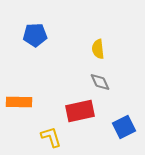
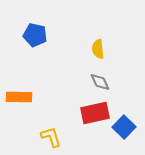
blue pentagon: rotated 15 degrees clockwise
orange rectangle: moved 5 px up
red rectangle: moved 15 px right, 2 px down
blue square: rotated 20 degrees counterclockwise
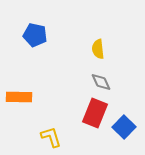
gray diamond: moved 1 px right
red rectangle: rotated 56 degrees counterclockwise
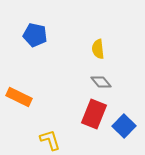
gray diamond: rotated 15 degrees counterclockwise
orange rectangle: rotated 25 degrees clockwise
red rectangle: moved 1 px left, 1 px down
blue square: moved 1 px up
yellow L-shape: moved 1 px left, 3 px down
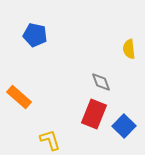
yellow semicircle: moved 31 px right
gray diamond: rotated 20 degrees clockwise
orange rectangle: rotated 15 degrees clockwise
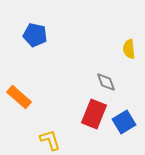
gray diamond: moved 5 px right
blue square: moved 4 px up; rotated 15 degrees clockwise
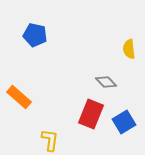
gray diamond: rotated 25 degrees counterclockwise
red rectangle: moved 3 px left
yellow L-shape: rotated 25 degrees clockwise
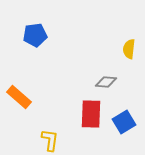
blue pentagon: rotated 20 degrees counterclockwise
yellow semicircle: rotated 12 degrees clockwise
gray diamond: rotated 40 degrees counterclockwise
red rectangle: rotated 20 degrees counterclockwise
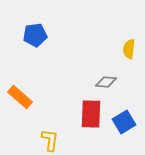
orange rectangle: moved 1 px right
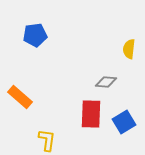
yellow L-shape: moved 3 px left
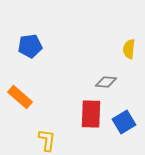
blue pentagon: moved 5 px left, 11 px down
